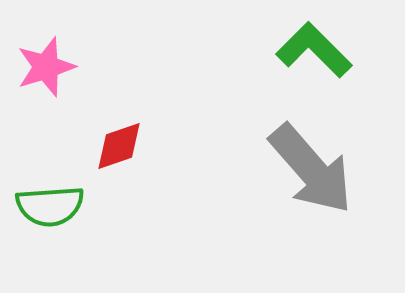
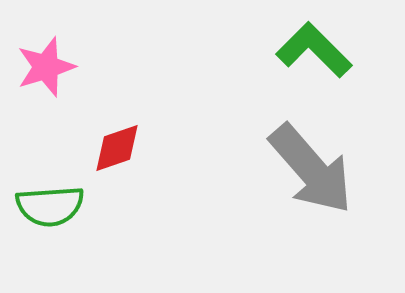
red diamond: moved 2 px left, 2 px down
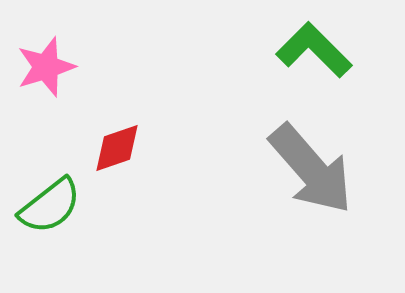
green semicircle: rotated 34 degrees counterclockwise
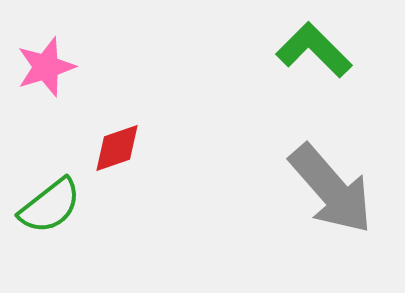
gray arrow: moved 20 px right, 20 px down
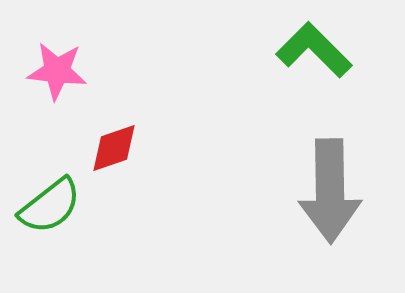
pink star: moved 11 px right, 4 px down; rotated 24 degrees clockwise
red diamond: moved 3 px left
gray arrow: moved 1 px left, 2 px down; rotated 40 degrees clockwise
